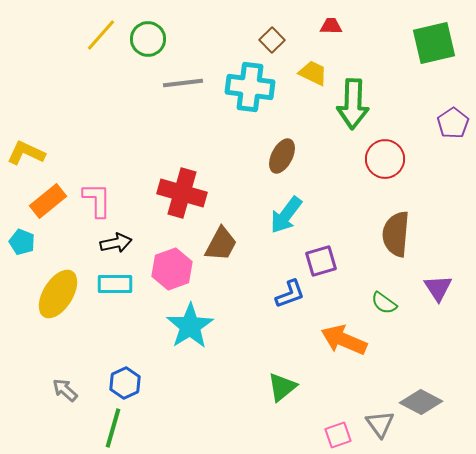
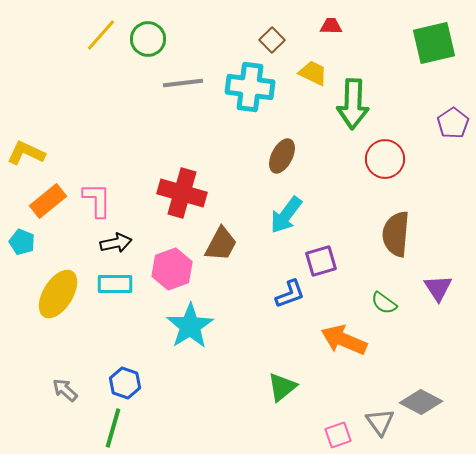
blue hexagon: rotated 16 degrees counterclockwise
gray triangle: moved 2 px up
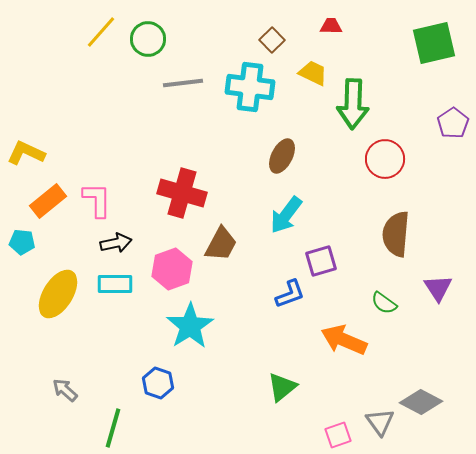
yellow line: moved 3 px up
cyan pentagon: rotated 15 degrees counterclockwise
blue hexagon: moved 33 px right
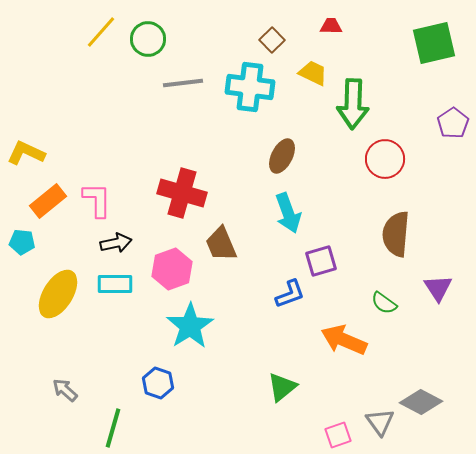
cyan arrow: moved 2 px right, 2 px up; rotated 57 degrees counterclockwise
brown trapezoid: rotated 129 degrees clockwise
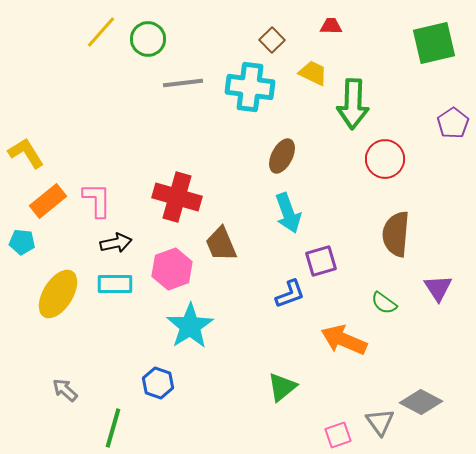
yellow L-shape: rotated 33 degrees clockwise
red cross: moved 5 px left, 4 px down
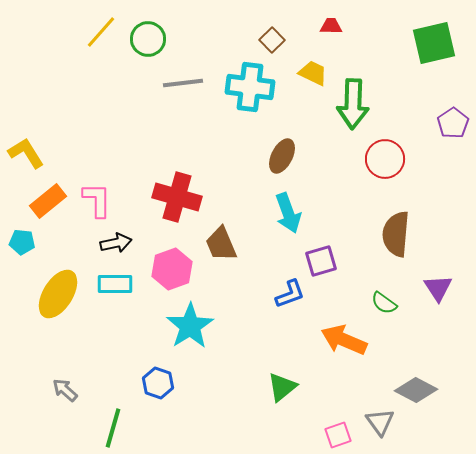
gray diamond: moved 5 px left, 12 px up
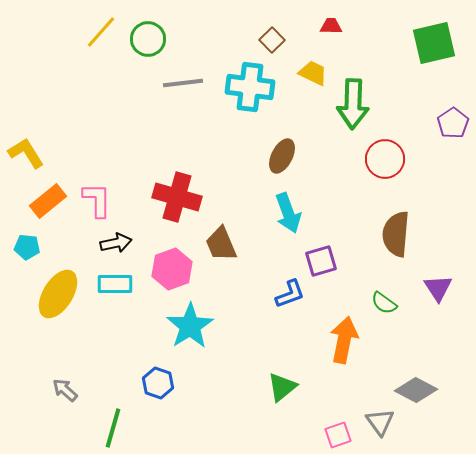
cyan pentagon: moved 5 px right, 5 px down
orange arrow: rotated 78 degrees clockwise
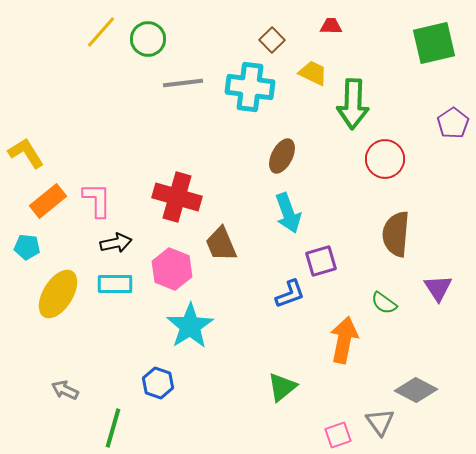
pink hexagon: rotated 18 degrees counterclockwise
gray arrow: rotated 16 degrees counterclockwise
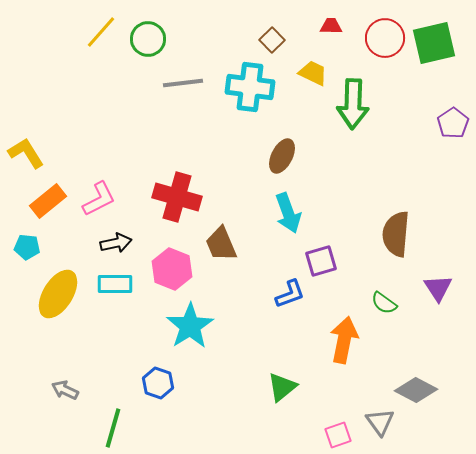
red circle: moved 121 px up
pink L-shape: moved 2 px right, 1 px up; rotated 63 degrees clockwise
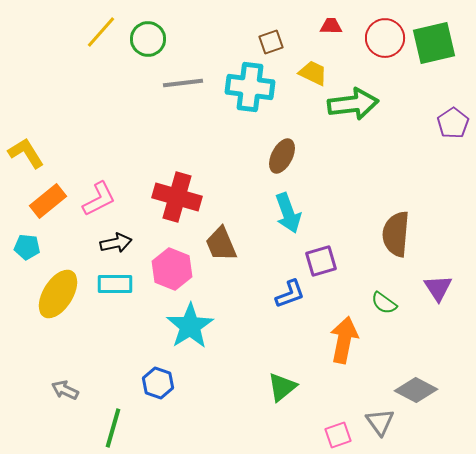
brown square: moved 1 px left, 2 px down; rotated 25 degrees clockwise
green arrow: rotated 99 degrees counterclockwise
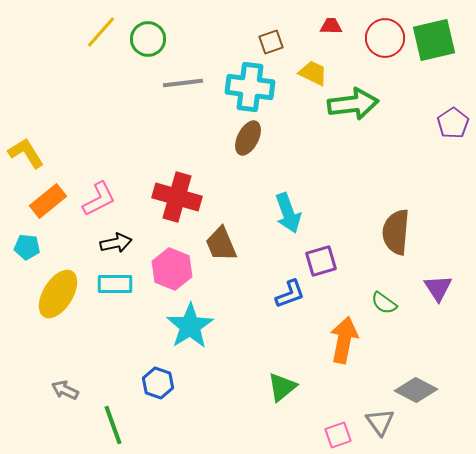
green square: moved 3 px up
brown ellipse: moved 34 px left, 18 px up
brown semicircle: moved 2 px up
green line: moved 3 px up; rotated 36 degrees counterclockwise
